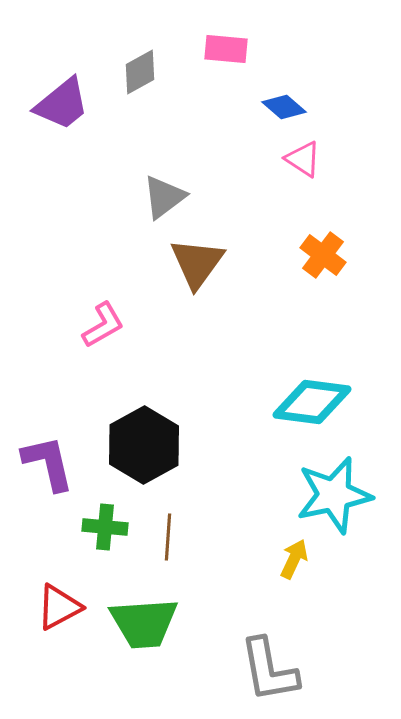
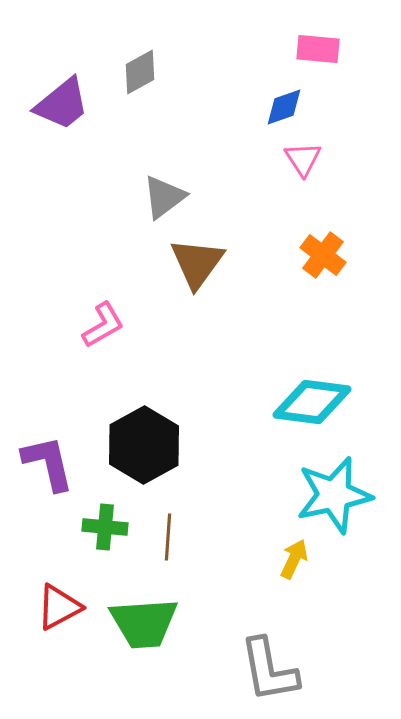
pink rectangle: moved 92 px right
blue diamond: rotated 60 degrees counterclockwise
pink triangle: rotated 24 degrees clockwise
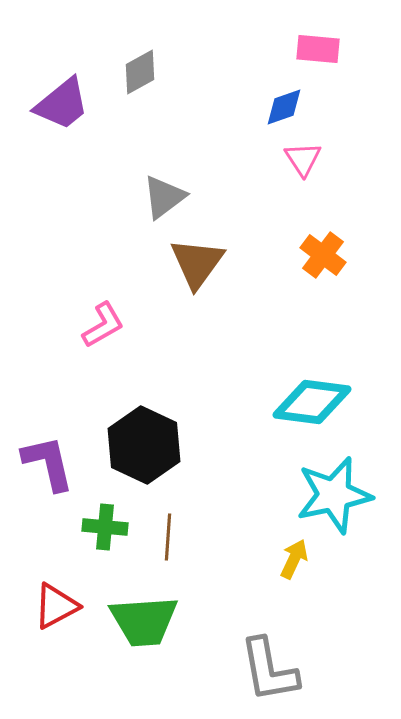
black hexagon: rotated 6 degrees counterclockwise
red triangle: moved 3 px left, 1 px up
green trapezoid: moved 2 px up
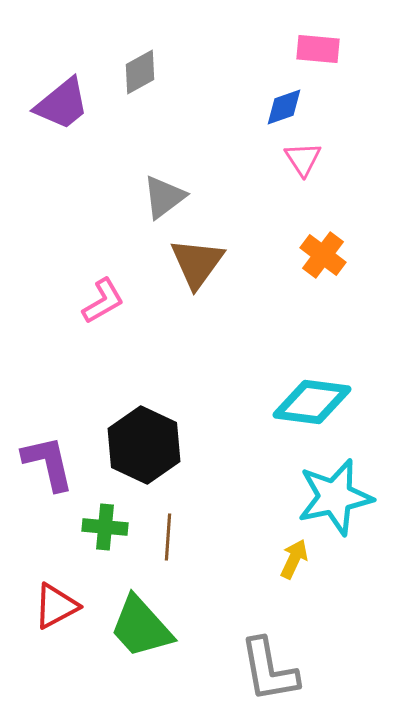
pink L-shape: moved 24 px up
cyan star: moved 1 px right, 2 px down
green trapezoid: moved 3 px left, 6 px down; rotated 52 degrees clockwise
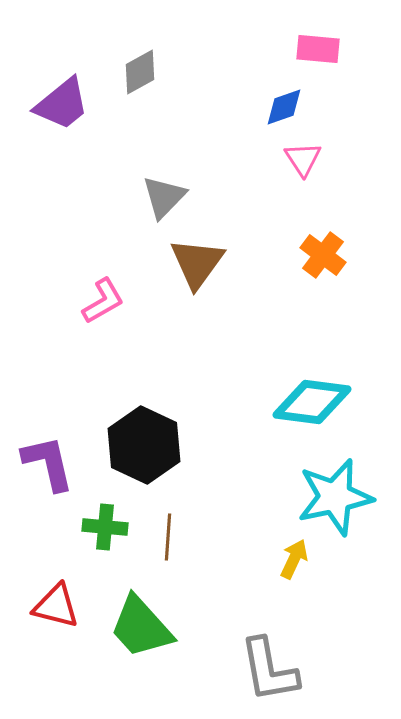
gray triangle: rotated 9 degrees counterclockwise
red triangle: rotated 42 degrees clockwise
